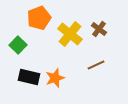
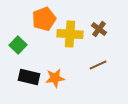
orange pentagon: moved 5 px right, 1 px down
yellow cross: rotated 35 degrees counterclockwise
brown line: moved 2 px right
orange star: rotated 12 degrees clockwise
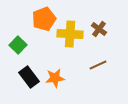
black rectangle: rotated 40 degrees clockwise
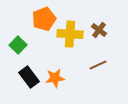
brown cross: moved 1 px down
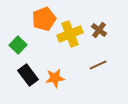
yellow cross: rotated 25 degrees counterclockwise
black rectangle: moved 1 px left, 2 px up
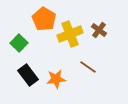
orange pentagon: rotated 20 degrees counterclockwise
green square: moved 1 px right, 2 px up
brown line: moved 10 px left, 2 px down; rotated 60 degrees clockwise
orange star: moved 1 px right, 1 px down
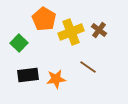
yellow cross: moved 1 px right, 2 px up
black rectangle: rotated 60 degrees counterclockwise
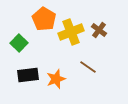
orange star: rotated 12 degrees counterclockwise
